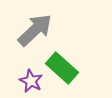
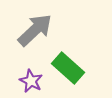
green rectangle: moved 6 px right
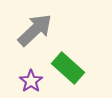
purple star: rotated 10 degrees clockwise
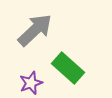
purple star: moved 2 px down; rotated 15 degrees clockwise
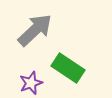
green rectangle: rotated 8 degrees counterclockwise
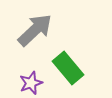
green rectangle: rotated 16 degrees clockwise
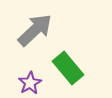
purple star: moved 1 px left; rotated 10 degrees counterclockwise
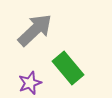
purple star: rotated 10 degrees clockwise
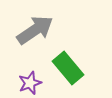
gray arrow: rotated 9 degrees clockwise
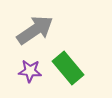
purple star: moved 12 px up; rotated 25 degrees clockwise
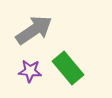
gray arrow: moved 1 px left
